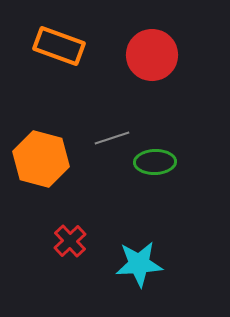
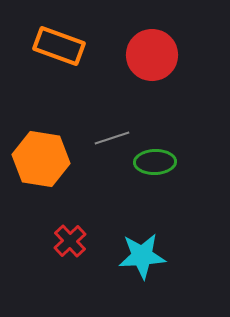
orange hexagon: rotated 6 degrees counterclockwise
cyan star: moved 3 px right, 8 px up
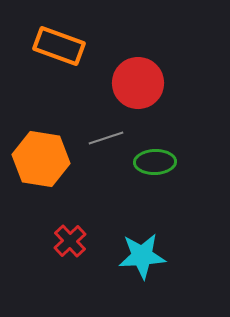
red circle: moved 14 px left, 28 px down
gray line: moved 6 px left
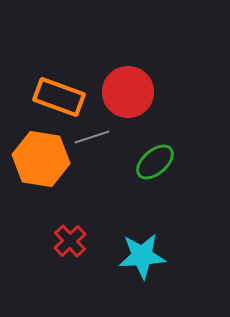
orange rectangle: moved 51 px down
red circle: moved 10 px left, 9 px down
gray line: moved 14 px left, 1 px up
green ellipse: rotated 39 degrees counterclockwise
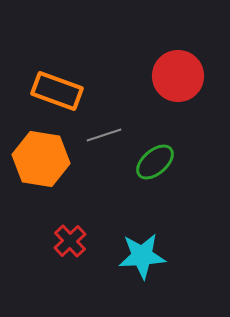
red circle: moved 50 px right, 16 px up
orange rectangle: moved 2 px left, 6 px up
gray line: moved 12 px right, 2 px up
